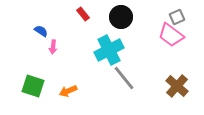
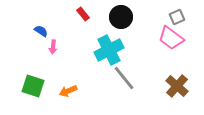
pink trapezoid: moved 3 px down
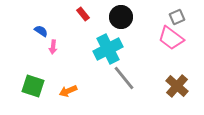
cyan cross: moved 1 px left, 1 px up
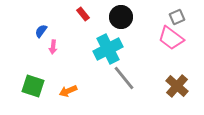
blue semicircle: rotated 88 degrees counterclockwise
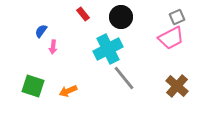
pink trapezoid: rotated 64 degrees counterclockwise
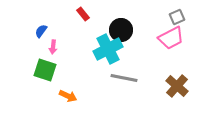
black circle: moved 13 px down
gray line: rotated 40 degrees counterclockwise
green square: moved 12 px right, 16 px up
orange arrow: moved 5 px down; rotated 132 degrees counterclockwise
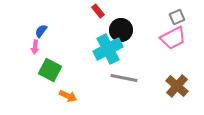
red rectangle: moved 15 px right, 3 px up
pink trapezoid: moved 2 px right
pink arrow: moved 18 px left
green square: moved 5 px right; rotated 10 degrees clockwise
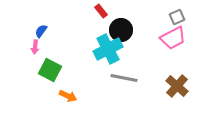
red rectangle: moved 3 px right
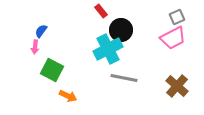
green square: moved 2 px right
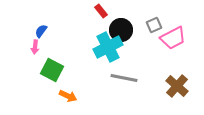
gray square: moved 23 px left, 8 px down
cyan cross: moved 2 px up
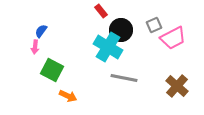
cyan cross: rotated 32 degrees counterclockwise
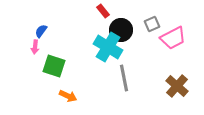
red rectangle: moved 2 px right
gray square: moved 2 px left, 1 px up
green square: moved 2 px right, 4 px up; rotated 10 degrees counterclockwise
gray line: rotated 68 degrees clockwise
